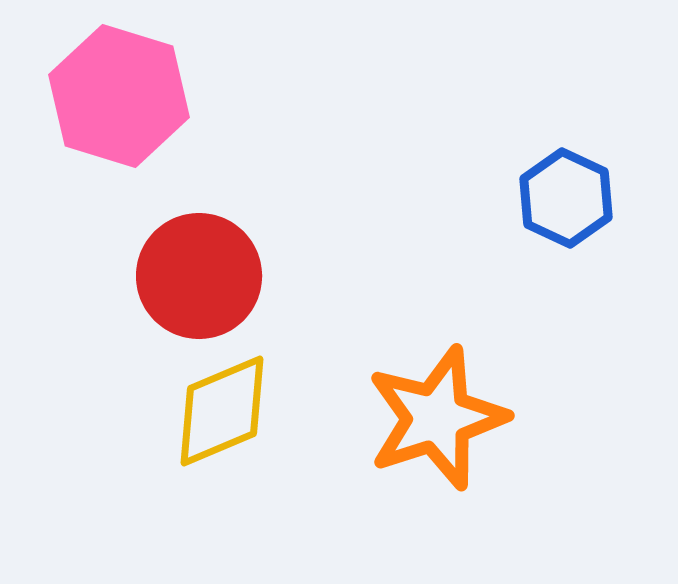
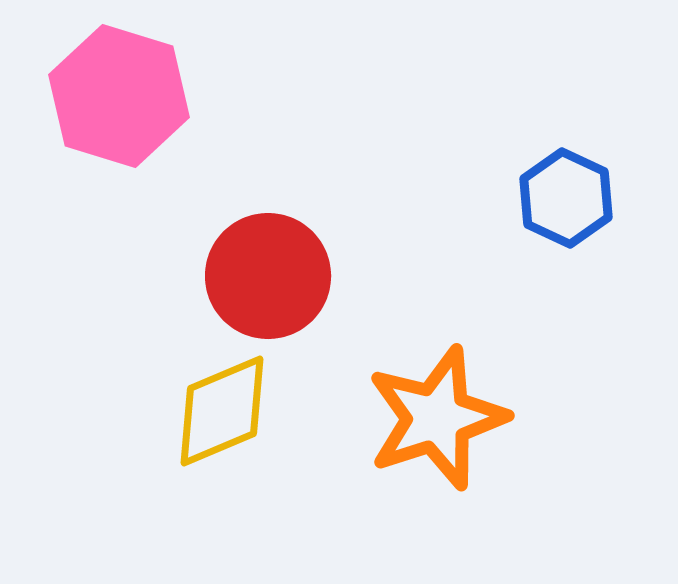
red circle: moved 69 px right
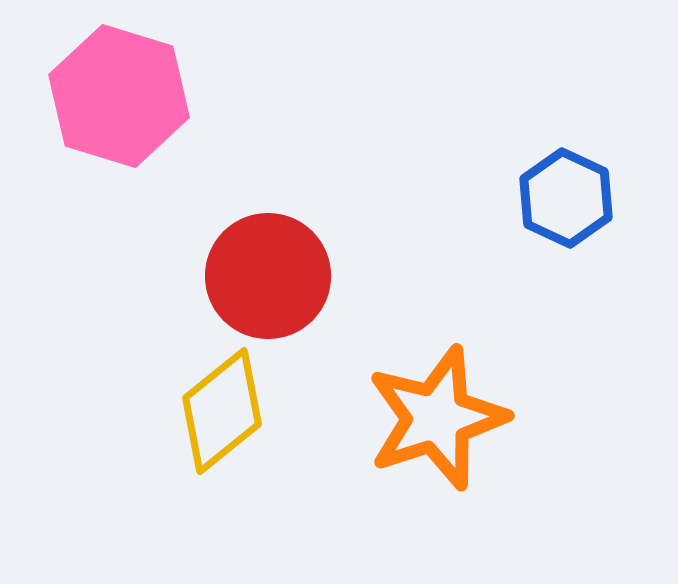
yellow diamond: rotated 16 degrees counterclockwise
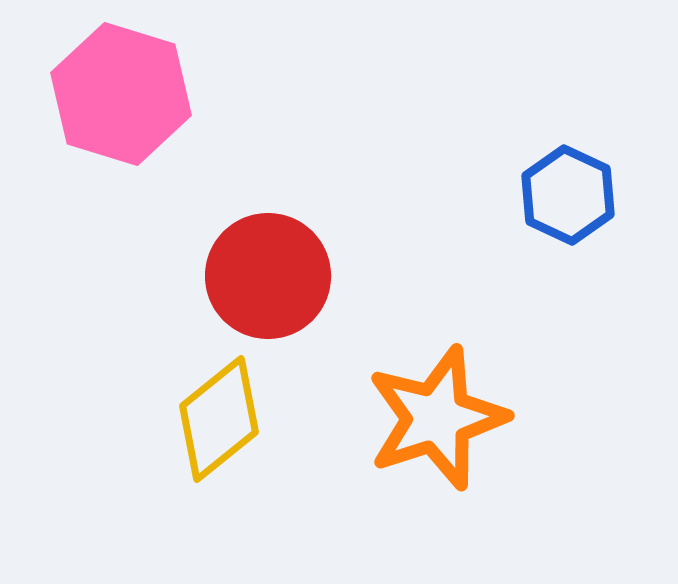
pink hexagon: moved 2 px right, 2 px up
blue hexagon: moved 2 px right, 3 px up
yellow diamond: moved 3 px left, 8 px down
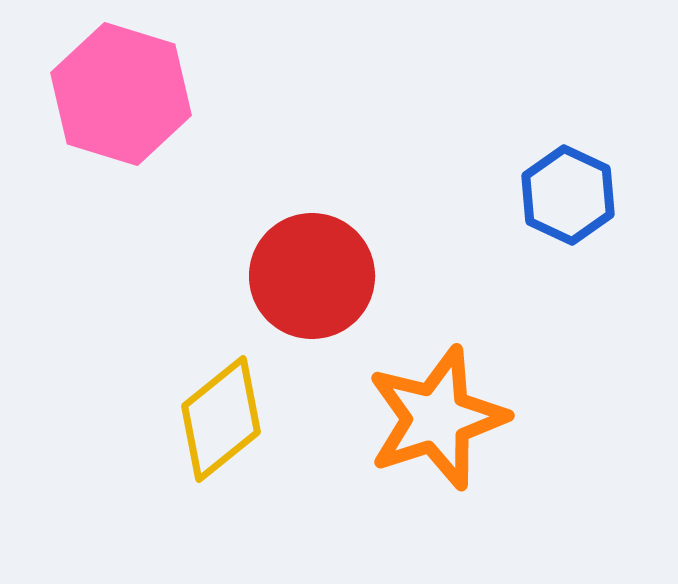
red circle: moved 44 px right
yellow diamond: moved 2 px right
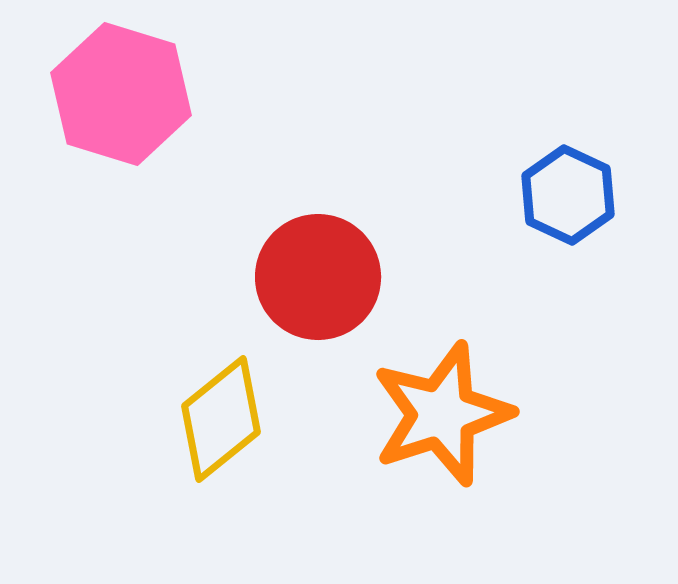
red circle: moved 6 px right, 1 px down
orange star: moved 5 px right, 4 px up
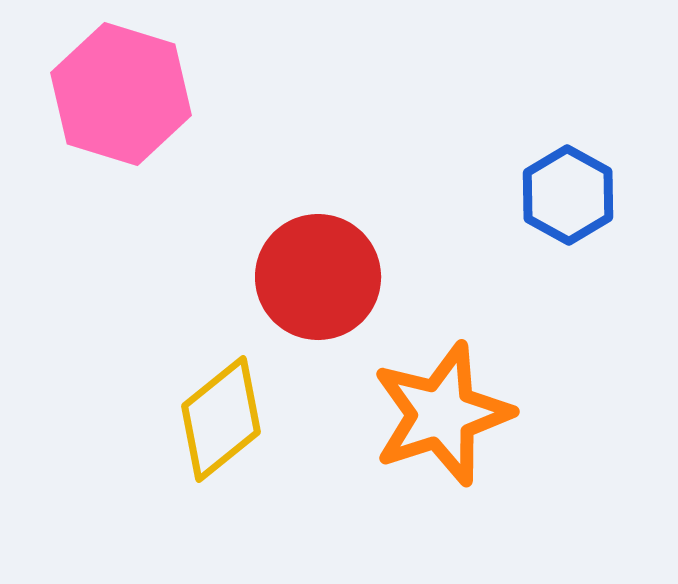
blue hexagon: rotated 4 degrees clockwise
